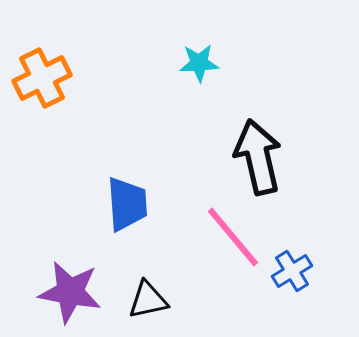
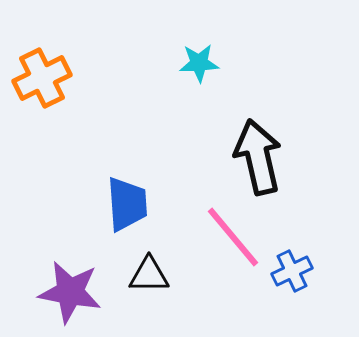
blue cross: rotated 6 degrees clockwise
black triangle: moved 1 px right, 25 px up; rotated 12 degrees clockwise
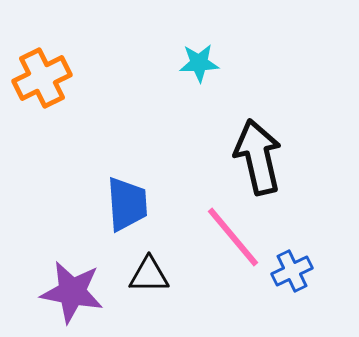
purple star: moved 2 px right
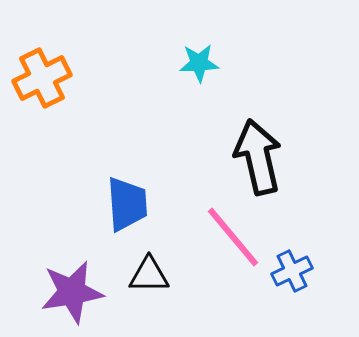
purple star: rotated 20 degrees counterclockwise
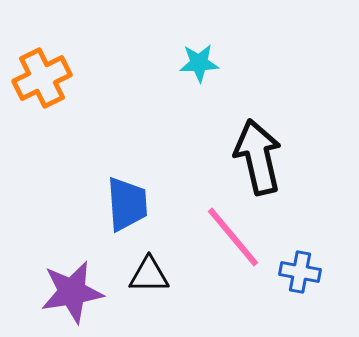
blue cross: moved 8 px right, 1 px down; rotated 36 degrees clockwise
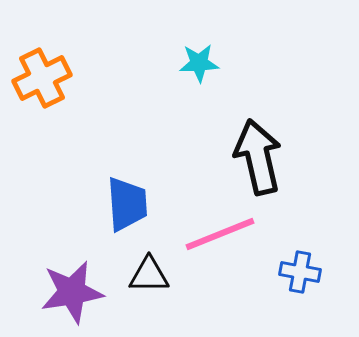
pink line: moved 13 px left, 3 px up; rotated 72 degrees counterclockwise
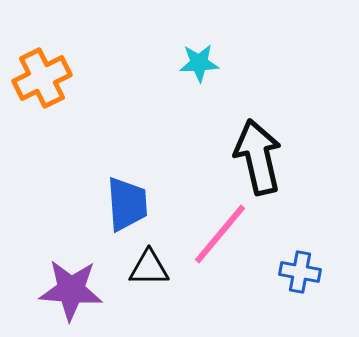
pink line: rotated 28 degrees counterclockwise
black triangle: moved 7 px up
purple star: moved 1 px left, 2 px up; rotated 14 degrees clockwise
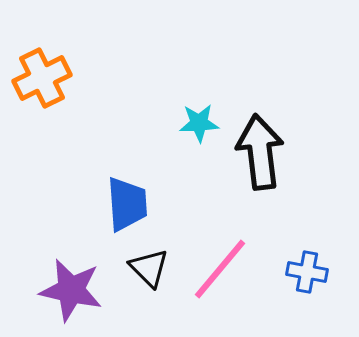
cyan star: moved 60 px down
black arrow: moved 2 px right, 5 px up; rotated 6 degrees clockwise
pink line: moved 35 px down
black triangle: rotated 45 degrees clockwise
blue cross: moved 7 px right
purple star: rotated 8 degrees clockwise
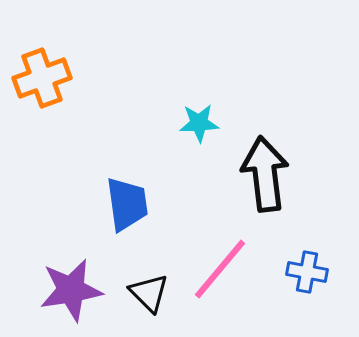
orange cross: rotated 6 degrees clockwise
black arrow: moved 5 px right, 22 px down
blue trapezoid: rotated 4 degrees counterclockwise
black triangle: moved 25 px down
purple star: rotated 22 degrees counterclockwise
